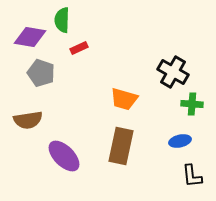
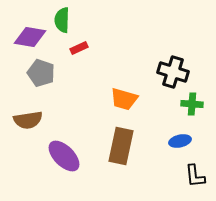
black cross: rotated 12 degrees counterclockwise
black L-shape: moved 3 px right
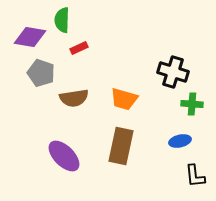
brown semicircle: moved 46 px right, 22 px up
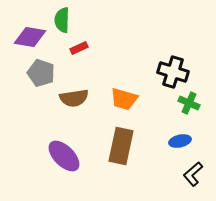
green cross: moved 3 px left, 1 px up; rotated 20 degrees clockwise
black L-shape: moved 2 px left, 2 px up; rotated 55 degrees clockwise
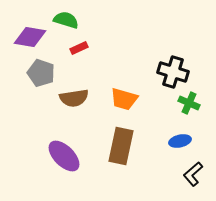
green semicircle: moved 4 px right; rotated 105 degrees clockwise
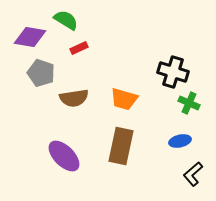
green semicircle: rotated 15 degrees clockwise
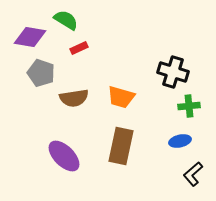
orange trapezoid: moved 3 px left, 2 px up
green cross: moved 3 px down; rotated 30 degrees counterclockwise
